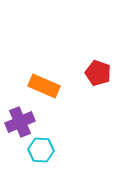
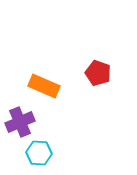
cyan hexagon: moved 2 px left, 3 px down
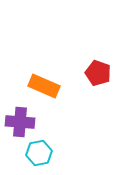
purple cross: rotated 28 degrees clockwise
cyan hexagon: rotated 15 degrees counterclockwise
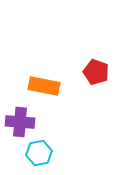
red pentagon: moved 2 px left, 1 px up
orange rectangle: rotated 12 degrees counterclockwise
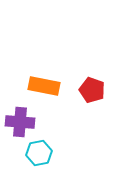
red pentagon: moved 4 px left, 18 px down
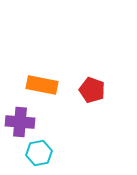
orange rectangle: moved 2 px left, 1 px up
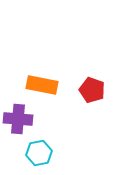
purple cross: moved 2 px left, 3 px up
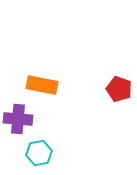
red pentagon: moved 27 px right, 1 px up
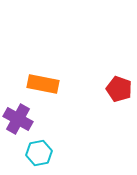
orange rectangle: moved 1 px right, 1 px up
purple cross: rotated 24 degrees clockwise
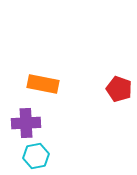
purple cross: moved 8 px right, 4 px down; rotated 32 degrees counterclockwise
cyan hexagon: moved 3 px left, 3 px down
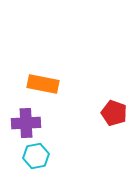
red pentagon: moved 5 px left, 24 px down
